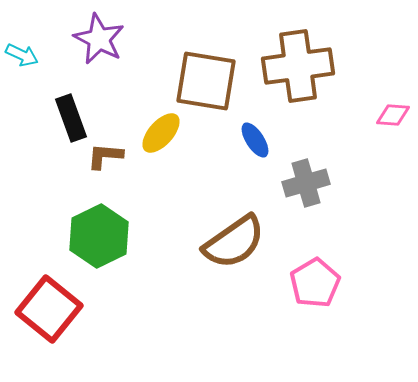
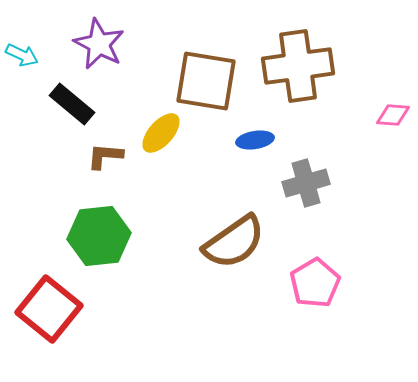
purple star: moved 5 px down
black rectangle: moved 1 px right, 14 px up; rotated 30 degrees counterclockwise
blue ellipse: rotated 66 degrees counterclockwise
green hexagon: rotated 20 degrees clockwise
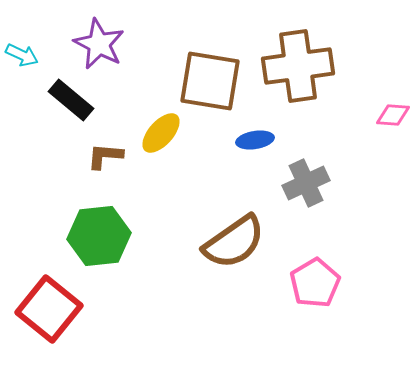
brown square: moved 4 px right
black rectangle: moved 1 px left, 4 px up
gray cross: rotated 9 degrees counterclockwise
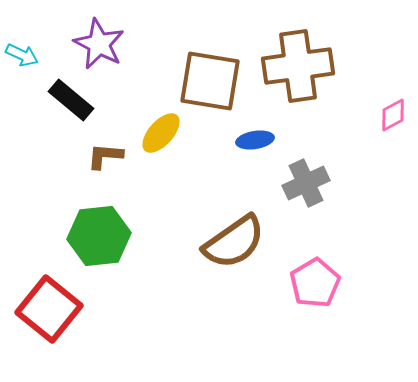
pink diamond: rotated 32 degrees counterclockwise
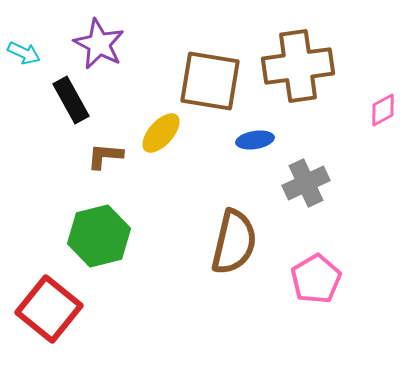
cyan arrow: moved 2 px right, 2 px up
black rectangle: rotated 21 degrees clockwise
pink diamond: moved 10 px left, 5 px up
green hexagon: rotated 8 degrees counterclockwise
brown semicircle: rotated 42 degrees counterclockwise
pink pentagon: moved 1 px right, 4 px up
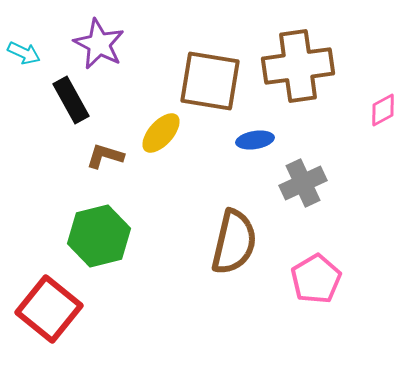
brown L-shape: rotated 12 degrees clockwise
gray cross: moved 3 px left
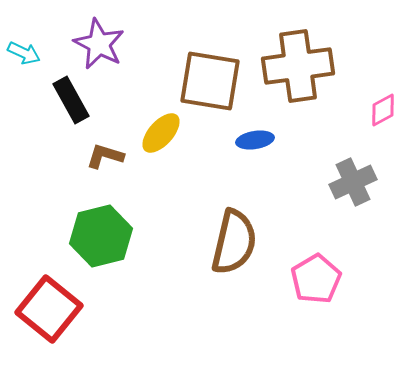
gray cross: moved 50 px right, 1 px up
green hexagon: moved 2 px right
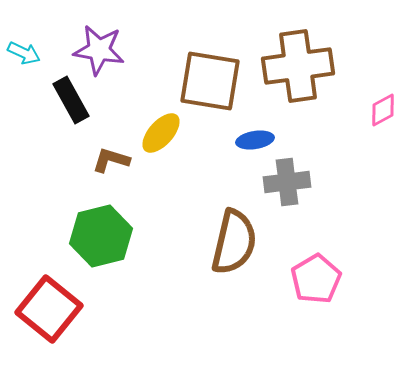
purple star: moved 6 px down; rotated 18 degrees counterclockwise
brown L-shape: moved 6 px right, 4 px down
gray cross: moved 66 px left; rotated 18 degrees clockwise
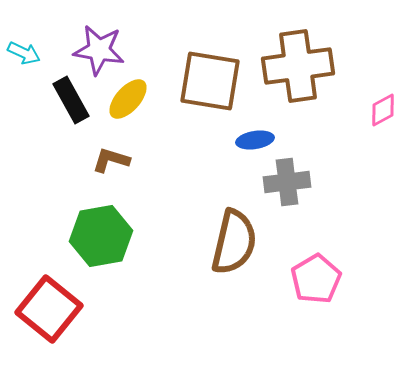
yellow ellipse: moved 33 px left, 34 px up
green hexagon: rotated 4 degrees clockwise
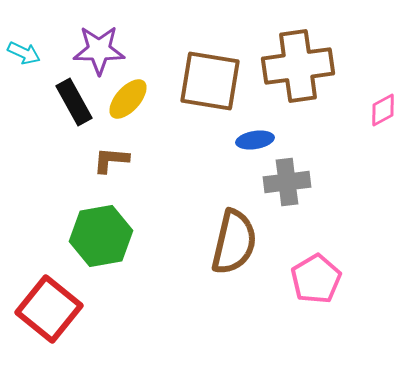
purple star: rotated 9 degrees counterclockwise
black rectangle: moved 3 px right, 2 px down
brown L-shape: rotated 12 degrees counterclockwise
